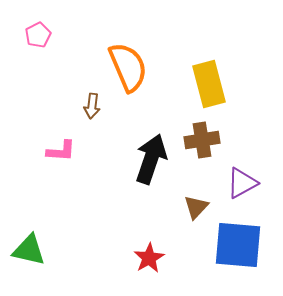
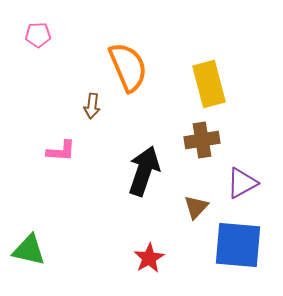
pink pentagon: rotated 25 degrees clockwise
black arrow: moved 7 px left, 12 px down
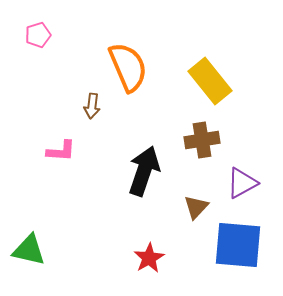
pink pentagon: rotated 15 degrees counterclockwise
yellow rectangle: moved 1 px right, 3 px up; rotated 24 degrees counterclockwise
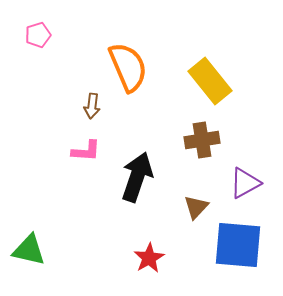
pink L-shape: moved 25 px right
black arrow: moved 7 px left, 6 px down
purple triangle: moved 3 px right
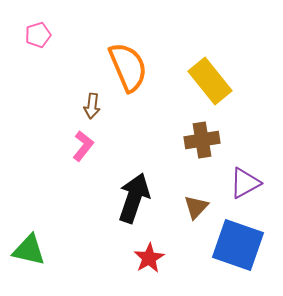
pink L-shape: moved 3 px left, 5 px up; rotated 56 degrees counterclockwise
black arrow: moved 3 px left, 21 px down
blue square: rotated 14 degrees clockwise
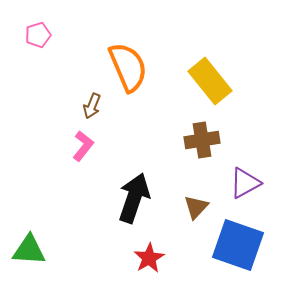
brown arrow: rotated 15 degrees clockwise
green triangle: rotated 9 degrees counterclockwise
